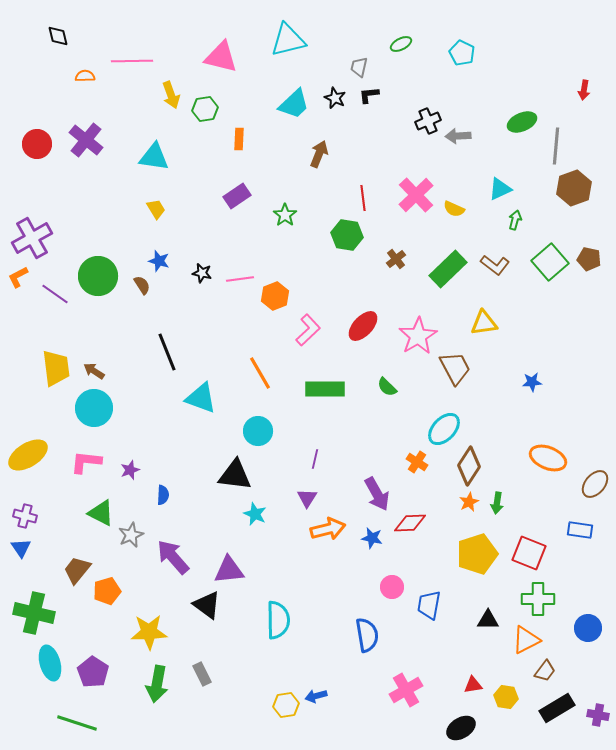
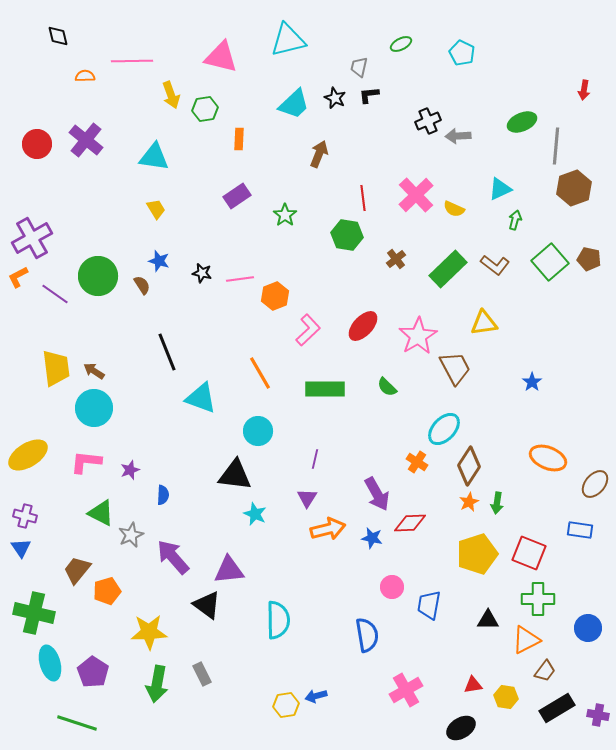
blue star at (532, 382): rotated 30 degrees counterclockwise
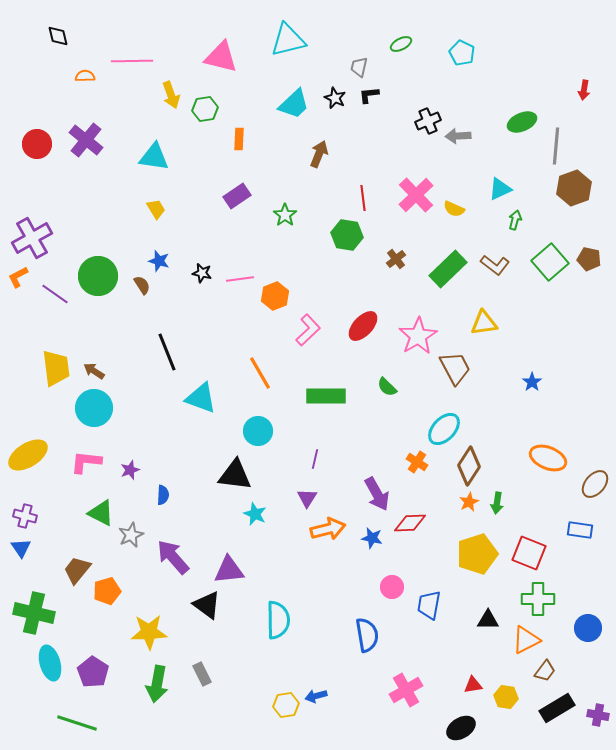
green rectangle at (325, 389): moved 1 px right, 7 px down
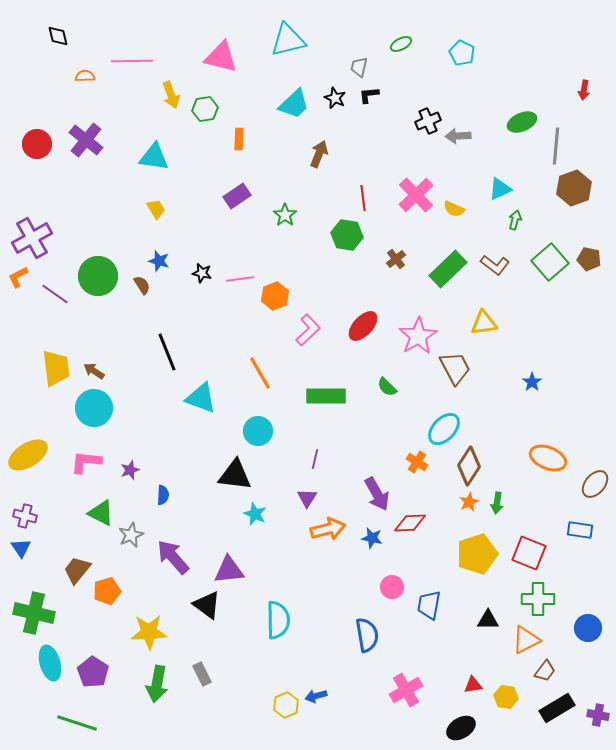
yellow hexagon at (286, 705): rotated 15 degrees counterclockwise
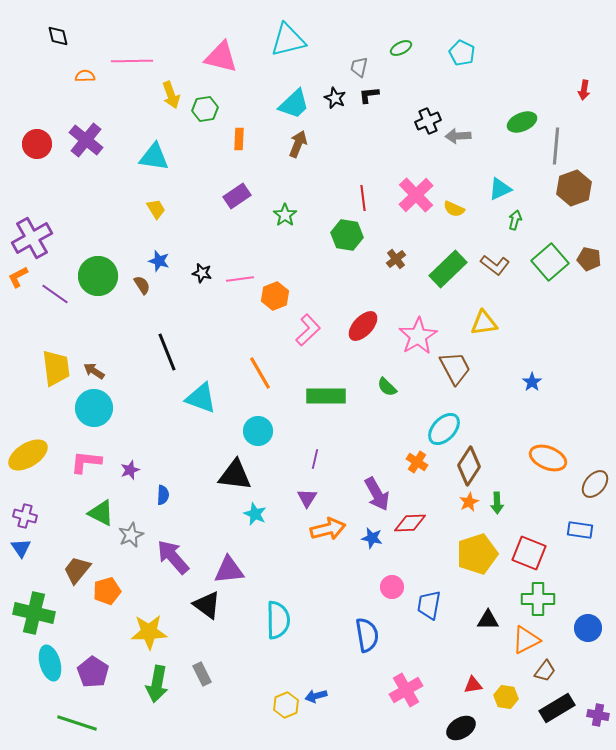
green ellipse at (401, 44): moved 4 px down
brown arrow at (319, 154): moved 21 px left, 10 px up
green arrow at (497, 503): rotated 10 degrees counterclockwise
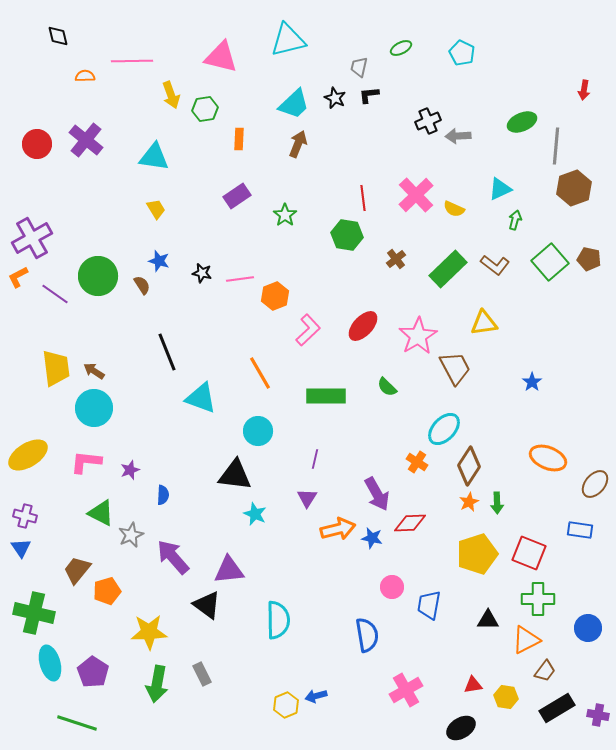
orange arrow at (328, 529): moved 10 px right
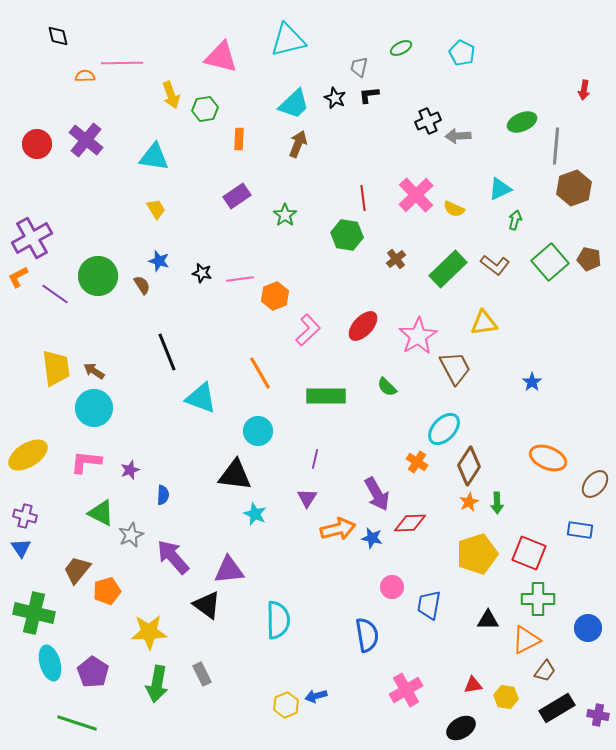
pink line at (132, 61): moved 10 px left, 2 px down
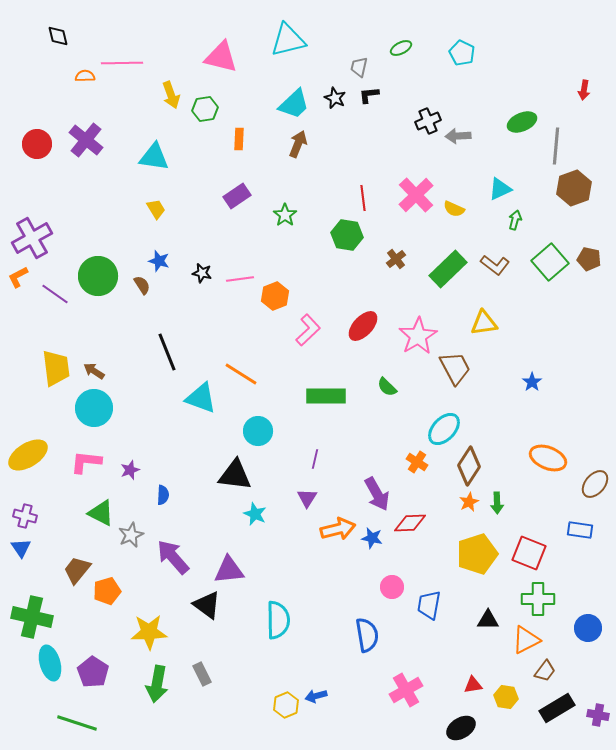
orange line at (260, 373): moved 19 px left, 1 px down; rotated 28 degrees counterclockwise
green cross at (34, 613): moved 2 px left, 4 px down
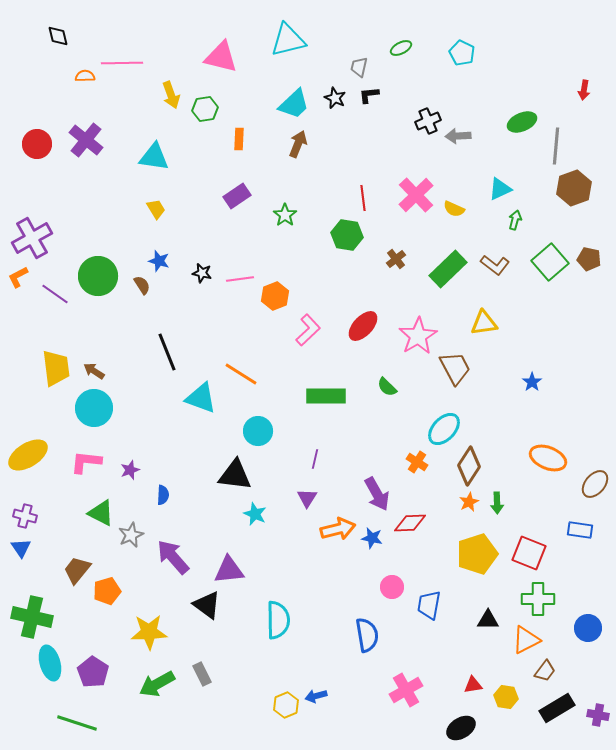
green arrow at (157, 684): rotated 51 degrees clockwise
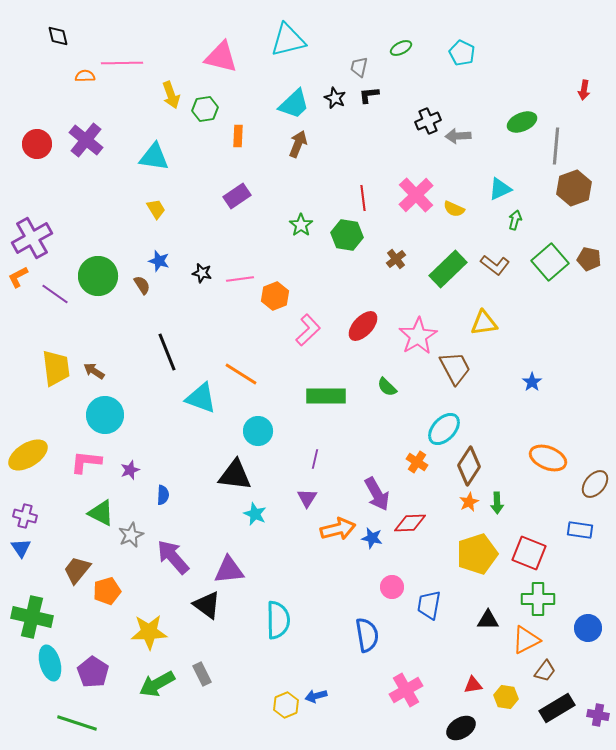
orange rectangle at (239, 139): moved 1 px left, 3 px up
green star at (285, 215): moved 16 px right, 10 px down
cyan circle at (94, 408): moved 11 px right, 7 px down
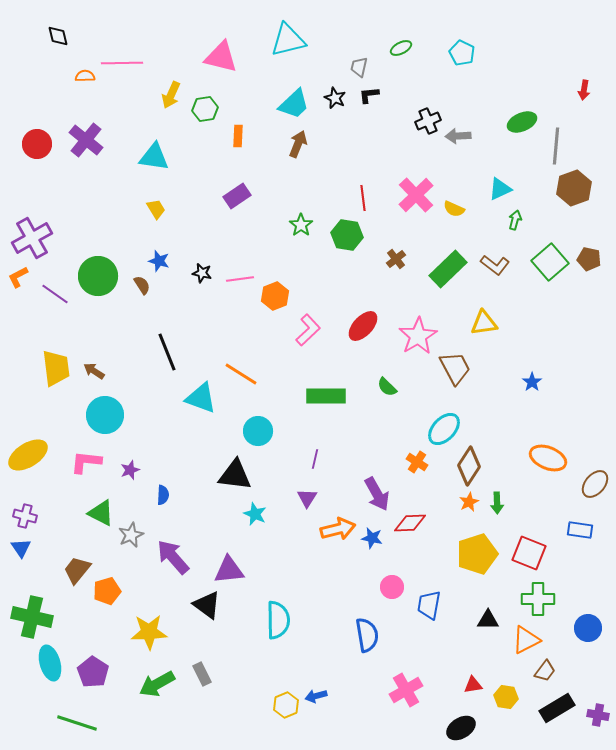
yellow arrow at (171, 95): rotated 44 degrees clockwise
